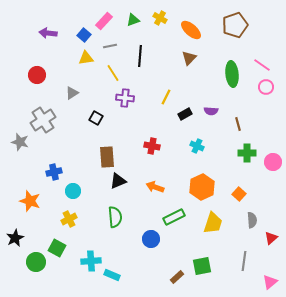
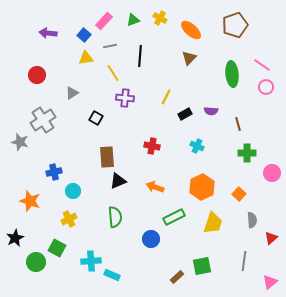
pink circle at (273, 162): moved 1 px left, 11 px down
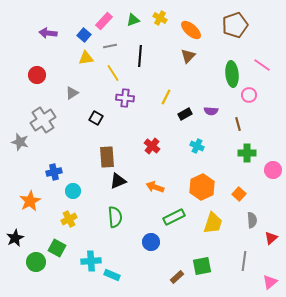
brown triangle at (189, 58): moved 1 px left, 2 px up
pink circle at (266, 87): moved 17 px left, 8 px down
red cross at (152, 146): rotated 28 degrees clockwise
pink circle at (272, 173): moved 1 px right, 3 px up
orange star at (30, 201): rotated 25 degrees clockwise
blue circle at (151, 239): moved 3 px down
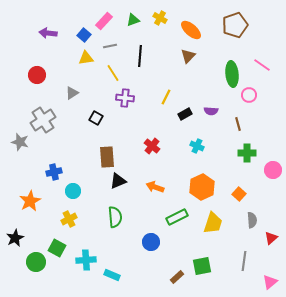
green rectangle at (174, 217): moved 3 px right
cyan cross at (91, 261): moved 5 px left, 1 px up
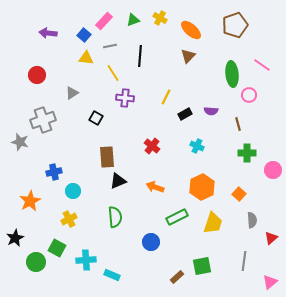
yellow triangle at (86, 58): rotated 14 degrees clockwise
gray cross at (43, 120): rotated 15 degrees clockwise
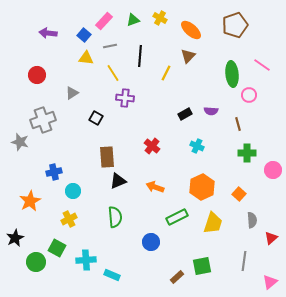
yellow line at (166, 97): moved 24 px up
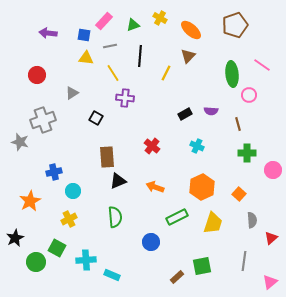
green triangle at (133, 20): moved 5 px down
blue square at (84, 35): rotated 32 degrees counterclockwise
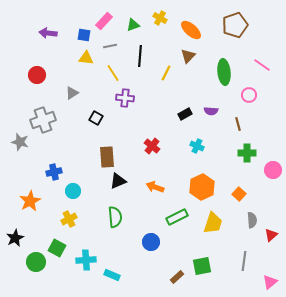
green ellipse at (232, 74): moved 8 px left, 2 px up
red triangle at (271, 238): moved 3 px up
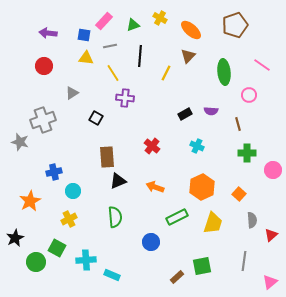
red circle at (37, 75): moved 7 px right, 9 px up
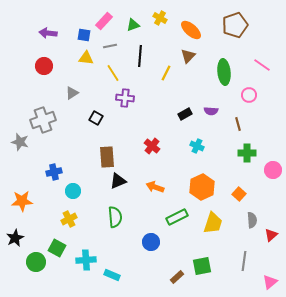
orange star at (30, 201): moved 8 px left; rotated 25 degrees clockwise
